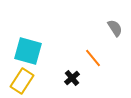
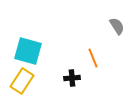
gray semicircle: moved 2 px right, 2 px up
orange line: rotated 18 degrees clockwise
black cross: rotated 35 degrees clockwise
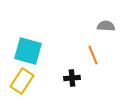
gray semicircle: moved 11 px left; rotated 54 degrees counterclockwise
orange line: moved 3 px up
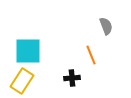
gray semicircle: rotated 66 degrees clockwise
cyan square: rotated 16 degrees counterclockwise
orange line: moved 2 px left
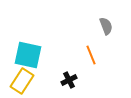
cyan square: moved 4 px down; rotated 12 degrees clockwise
black cross: moved 3 px left, 2 px down; rotated 21 degrees counterclockwise
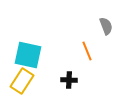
orange line: moved 4 px left, 4 px up
black cross: rotated 28 degrees clockwise
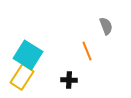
cyan square: rotated 20 degrees clockwise
yellow rectangle: moved 4 px up
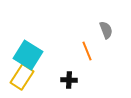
gray semicircle: moved 4 px down
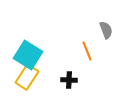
yellow rectangle: moved 5 px right
